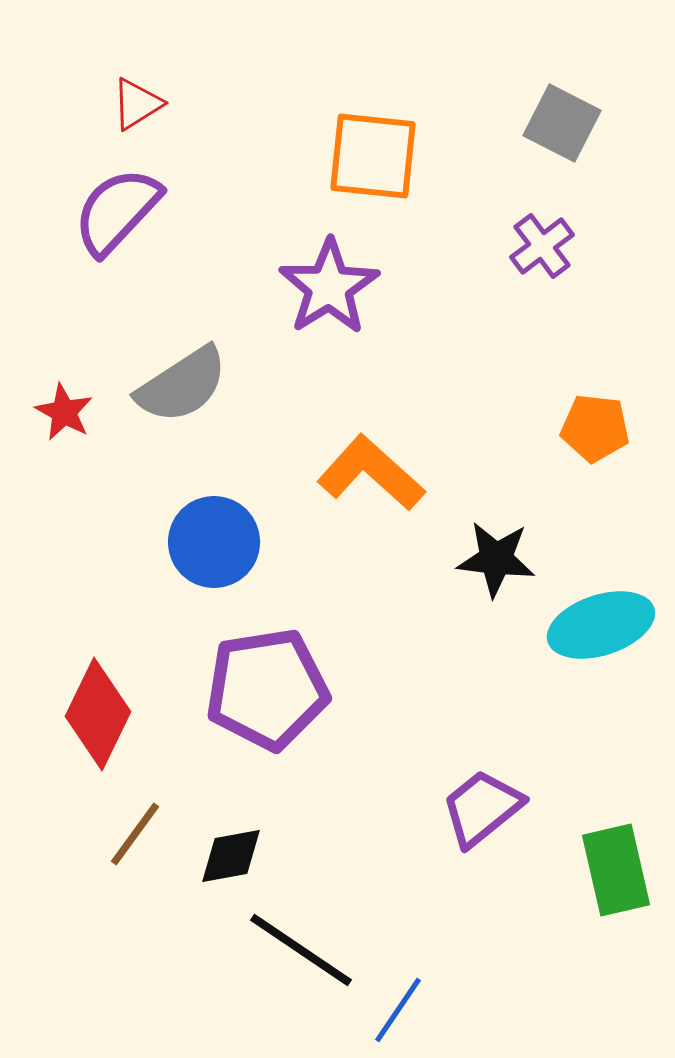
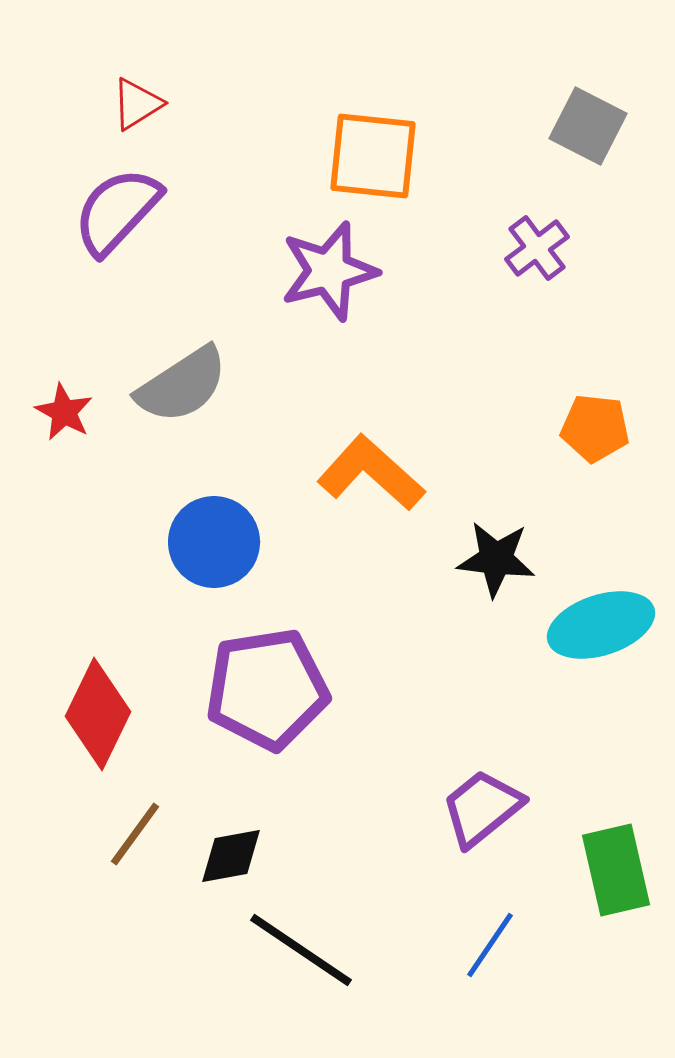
gray square: moved 26 px right, 3 px down
purple cross: moved 5 px left, 2 px down
purple star: moved 16 px up; rotated 18 degrees clockwise
blue line: moved 92 px right, 65 px up
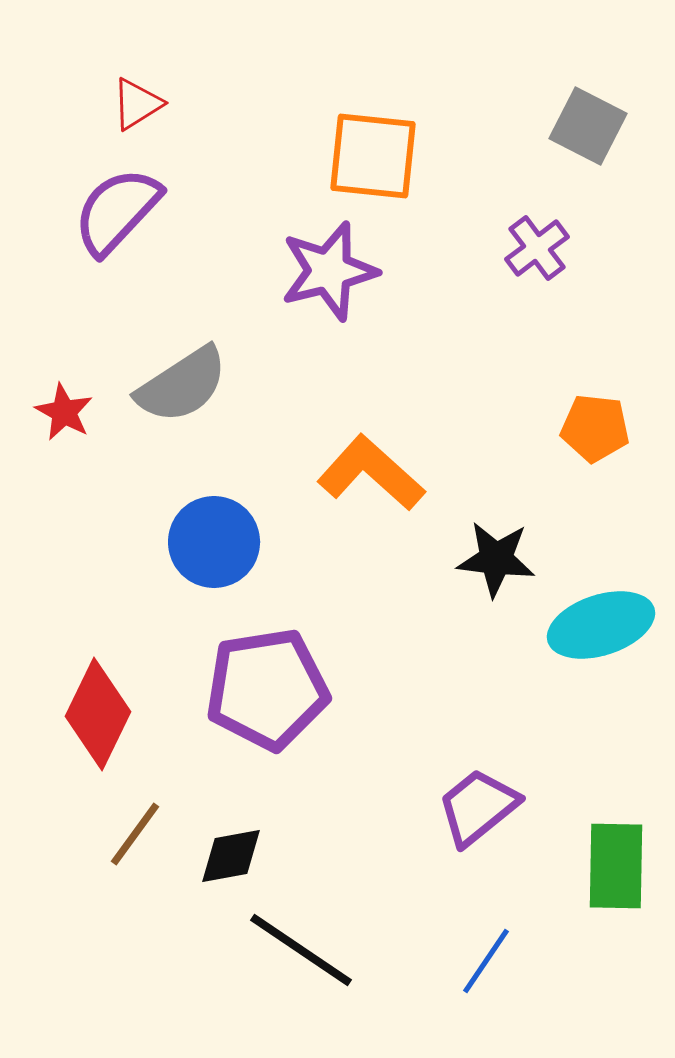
purple trapezoid: moved 4 px left, 1 px up
green rectangle: moved 4 px up; rotated 14 degrees clockwise
blue line: moved 4 px left, 16 px down
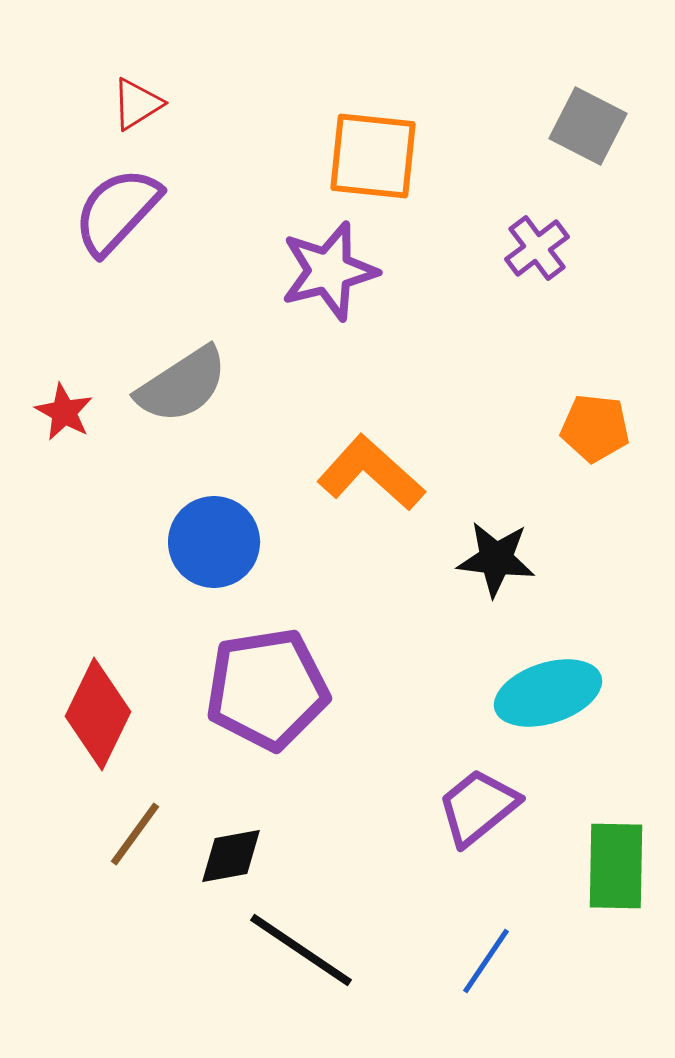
cyan ellipse: moved 53 px left, 68 px down
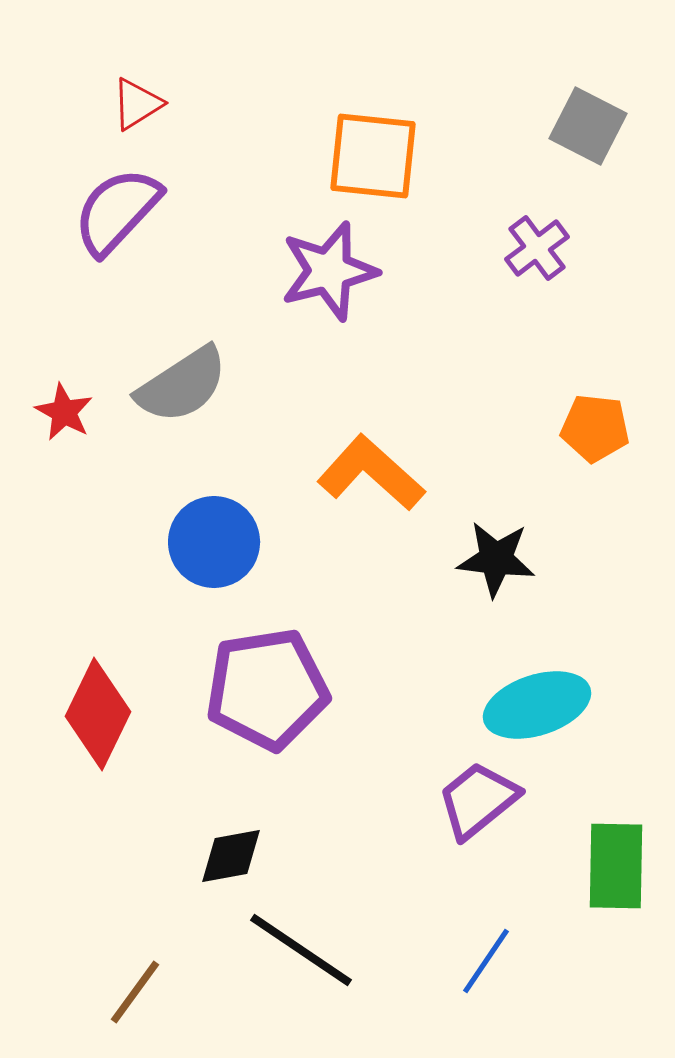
cyan ellipse: moved 11 px left, 12 px down
purple trapezoid: moved 7 px up
brown line: moved 158 px down
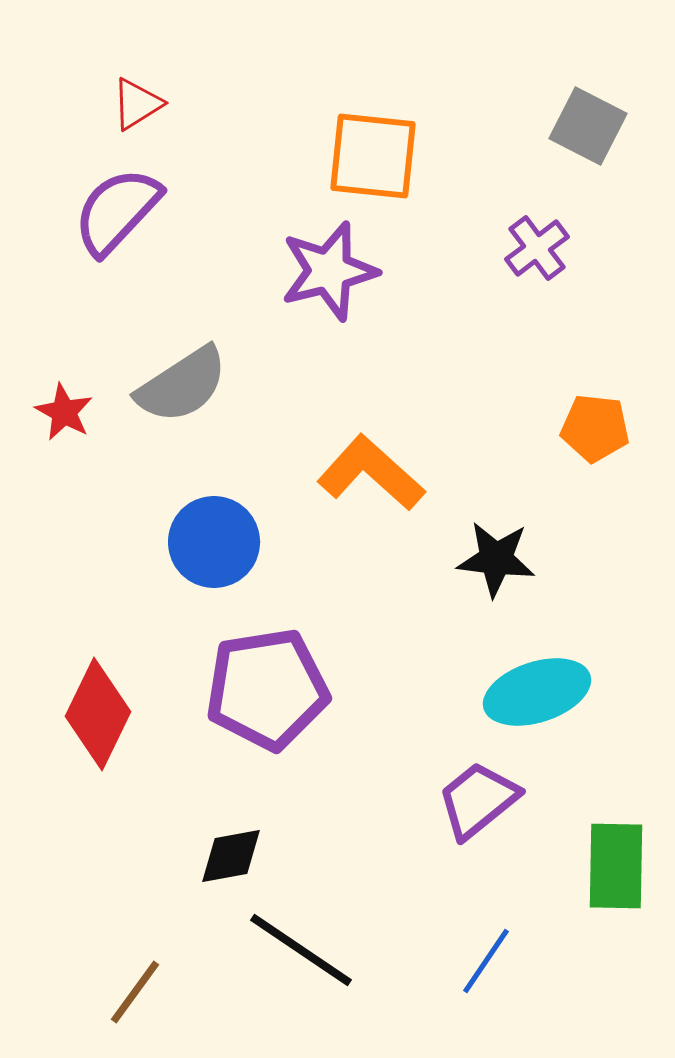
cyan ellipse: moved 13 px up
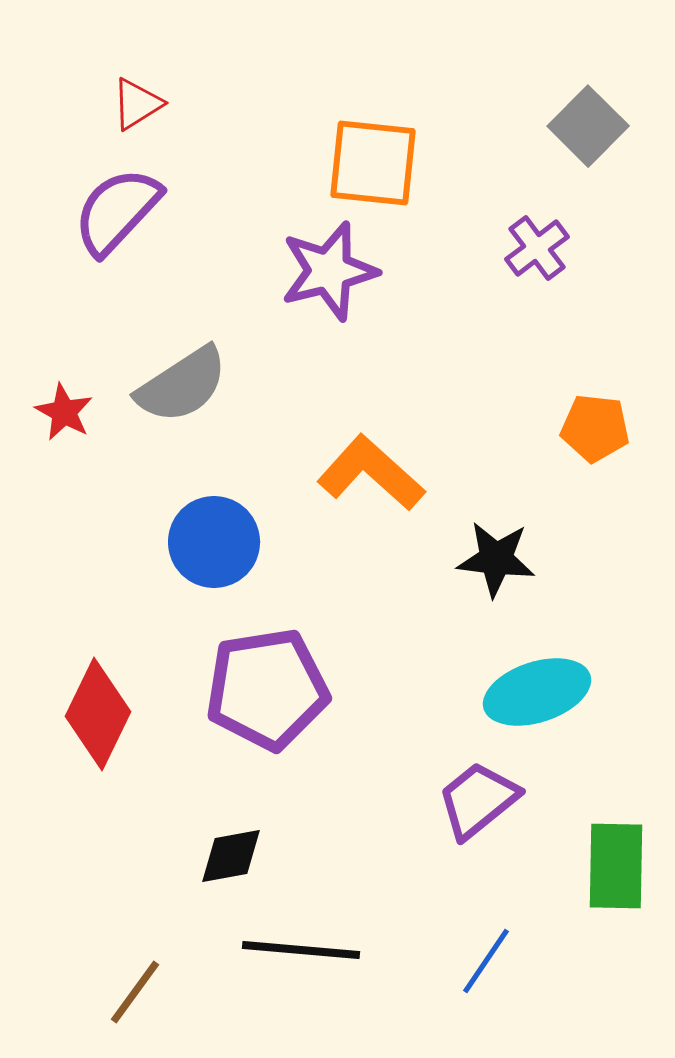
gray square: rotated 18 degrees clockwise
orange square: moved 7 px down
black line: rotated 29 degrees counterclockwise
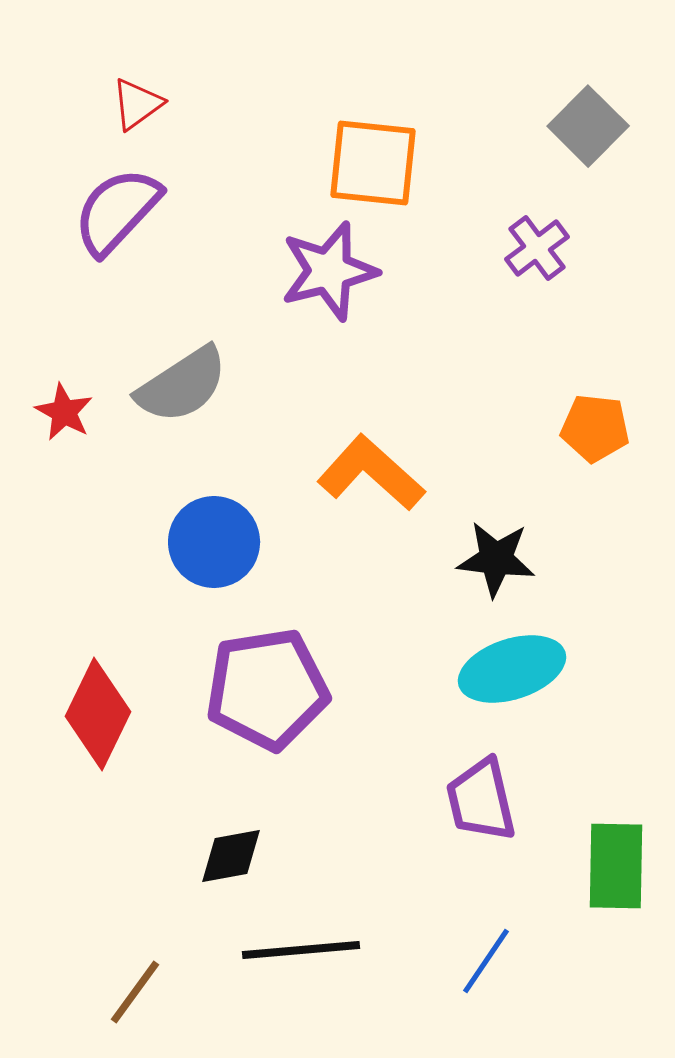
red triangle: rotated 4 degrees counterclockwise
cyan ellipse: moved 25 px left, 23 px up
purple trapezoid: moved 3 px right; rotated 64 degrees counterclockwise
black line: rotated 10 degrees counterclockwise
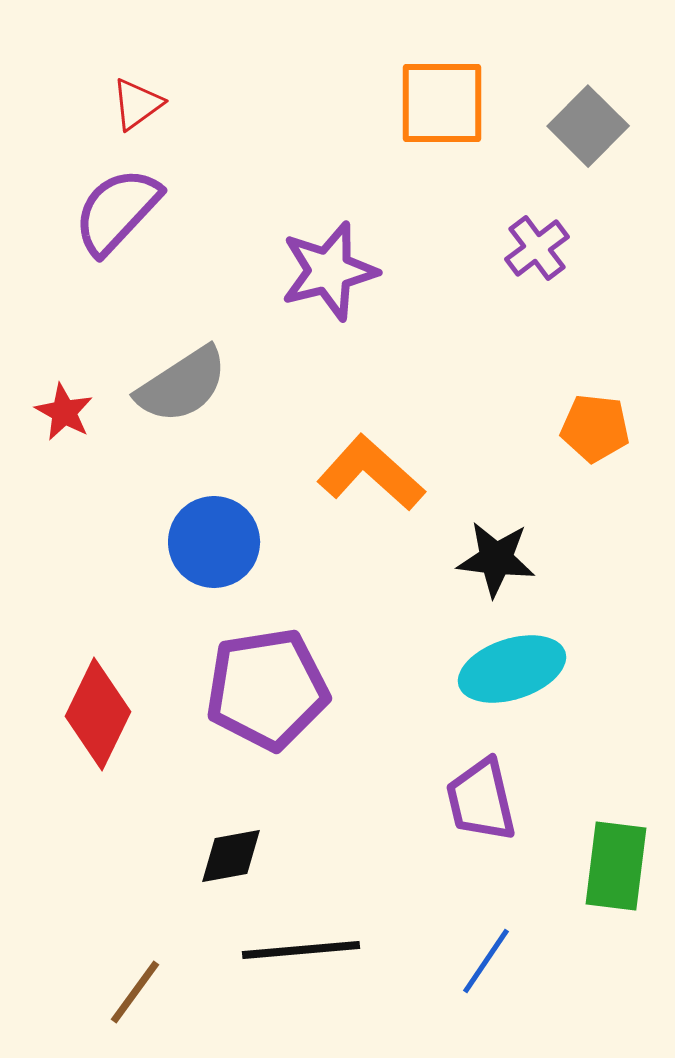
orange square: moved 69 px right, 60 px up; rotated 6 degrees counterclockwise
green rectangle: rotated 6 degrees clockwise
